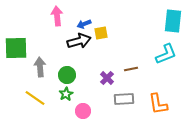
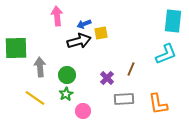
brown line: rotated 56 degrees counterclockwise
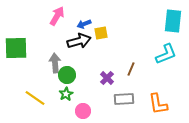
pink arrow: rotated 36 degrees clockwise
gray arrow: moved 15 px right, 4 px up
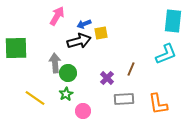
green circle: moved 1 px right, 2 px up
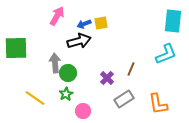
yellow square: moved 10 px up
gray rectangle: rotated 30 degrees counterclockwise
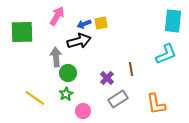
green square: moved 6 px right, 16 px up
gray arrow: moved 1 px right, 6 px up
brown line: rotated 32 degrees counterclockwise
gray rectangle: moved 6 px left
orange L-shape: moved 2 px left
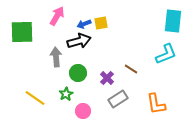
brown line: rotated 48 degrees counterclockwise
green circle: moved 10 px right
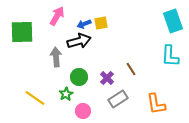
cyan rectangle: rotated 25 degrees counterclockwise
cyan L-shape: moved 4 px right, 2 px down; rotated 115 degrees clockwise
brown line: rotated 24 degrees clockwise
green circle: moved 1 px right, 4 px down
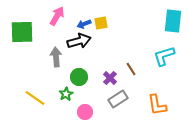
cyan rectangle: rotated 25 degrees clockwise
cyan L-shape: moved 6 px left; rotated 70 degrees clockwise
purple cross: moved 3 px right
orange L-shape: moved 1 px right, 1 px down
pink circle: moved 2 px right, 1 px down
